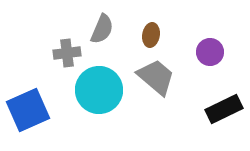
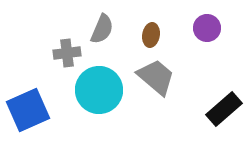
purple circle: moved 3 px left, 24 px up
black rectangle: rotated 15 degrees counterclockwise
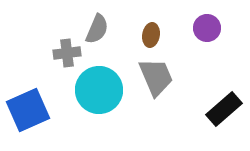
gray semicircle: moved 5 px left
gray trapezoid: rotated 27 degrees clockwise
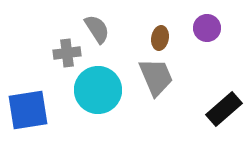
gray semicircle: rotated 56 degrees counterclockwise
brown ellipse: moved 9 px right, 3 px down
cyan circle: moved 1 px left
blue square: rotated 15 degrees clockwise
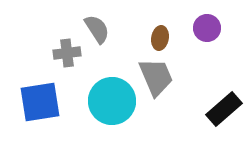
cyan circle: moved 14 px right, 11 px down
blue square: moved 12 px right, 8 px up
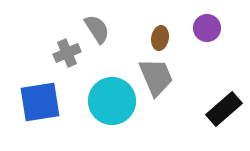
gray cross: rotated 16 degrees counterclockwise
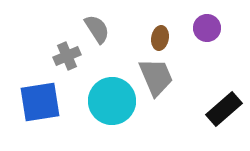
gray cross: moved 3 px down
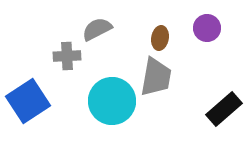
gray semicircle: rotated 84 degrees counterclockwise
gray cross: rotated 20 degrees clockwise
gray trapezoid: rotated 33 degrees clockwise
blue square: moved 12 px left, 1 px up; rotated 24 degrees counterclockwise
